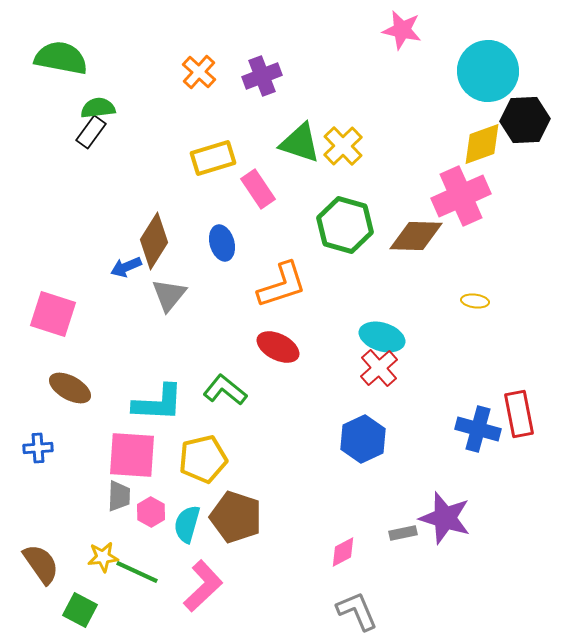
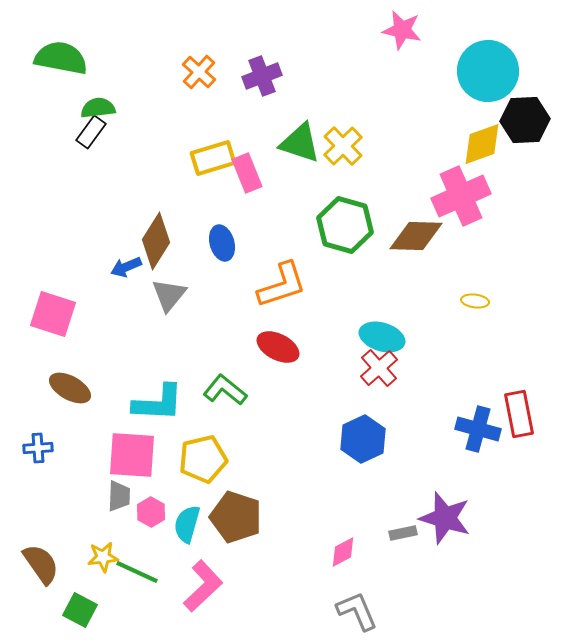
pink rectangle at (258, 189): moved 11 px left, 16 px up; rotated 12 degrees clockwise
brown diamond at (154, 241): moved 2 px right
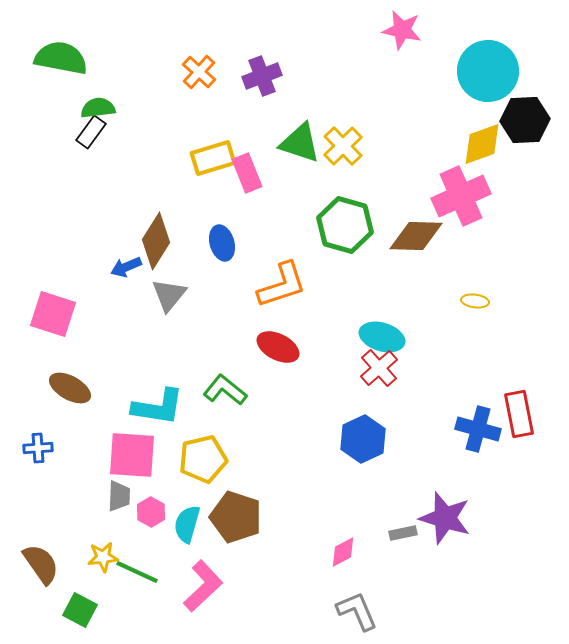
cyan L-shape at (158, 403): moved 4 px down; rotated 6 degrees clockwise
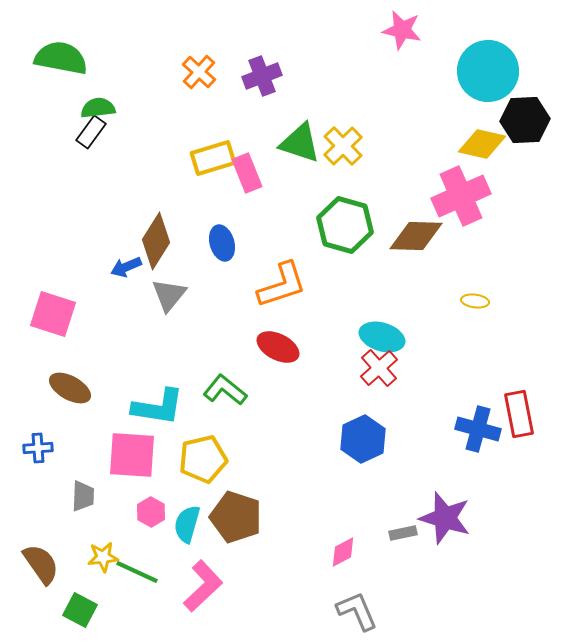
yellow diamond at (482, 144): rotated 33 degrees clockwise
gray trapezoid at (119, 496): moved 36 px left
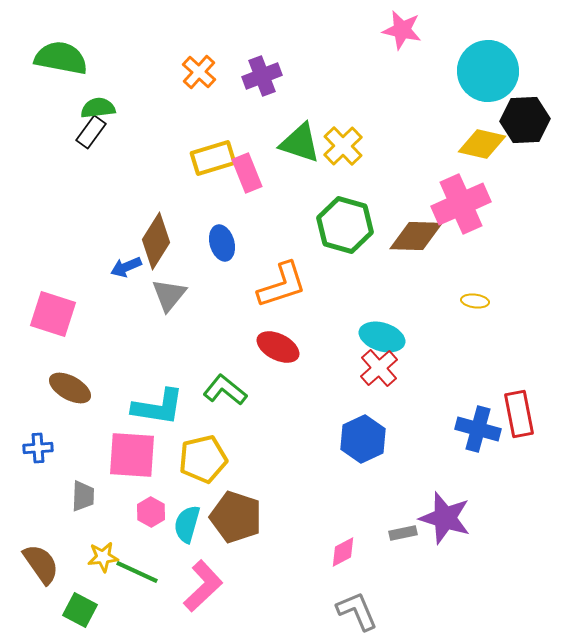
pink cross at (461, 196): moved 8 px down
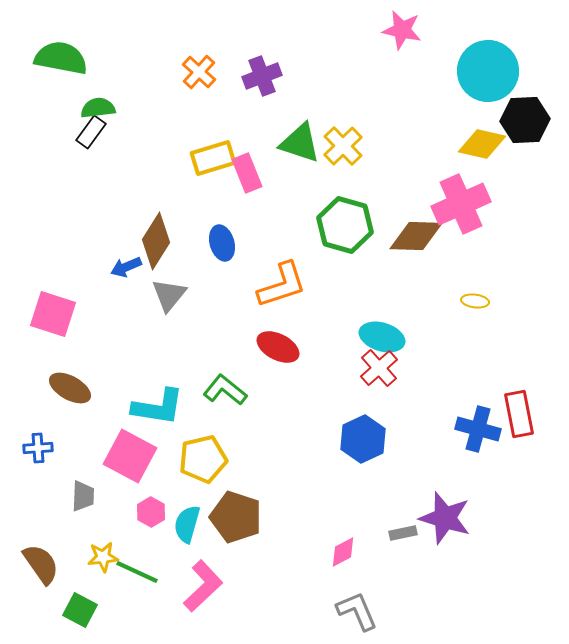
pink square at (132, 455): moved 2 px left, 1 px down; rotated 24 degrees clockwise
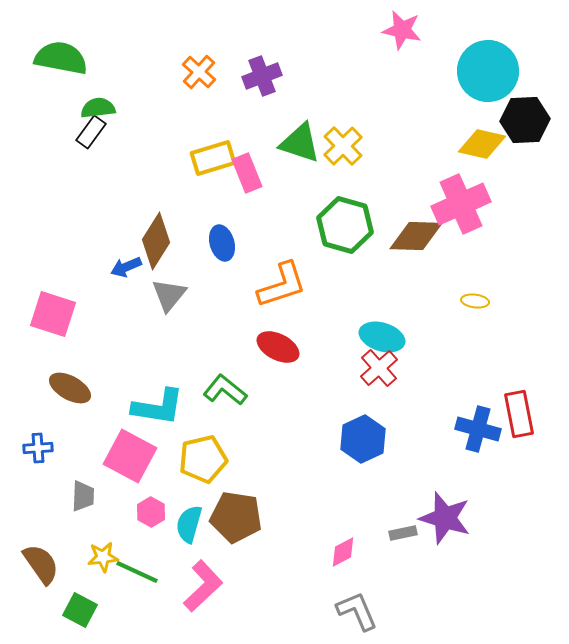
brown pentagon at (236, 517): rotated 9 degrees counterclockwise
cyan semicircle at (187, 524): moved 2 px right
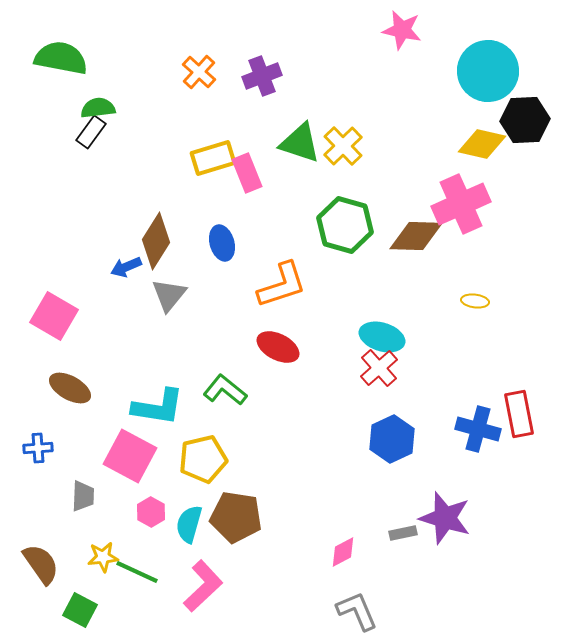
pink square at (53, 314): moved 1 px right, 2 px down; rotated 12 degrees clockwise
blue hexagon at (363, 439): moved 29 px right
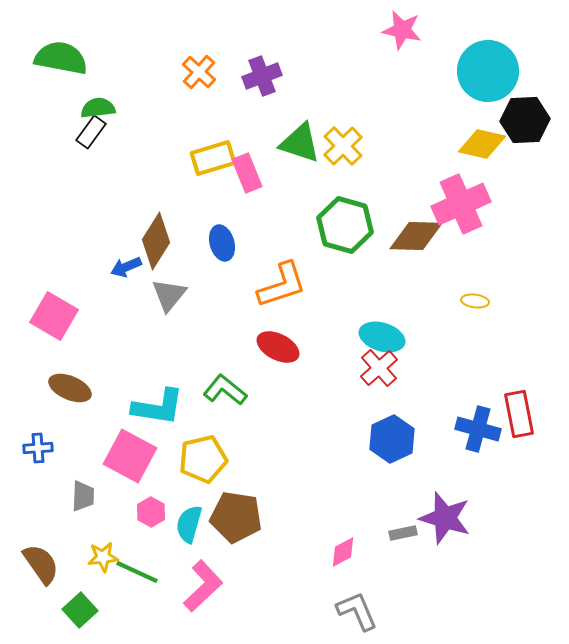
brown ellipse at (70, 388): rotated 6 degrees counterclockwise
green square at (80, 610): rotated 20 degrees clockwise
